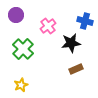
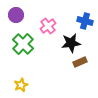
green cross: moved 5 px up
brown rectangle: moved 4 px right, 7 px up
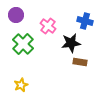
pink cross: rotated 14 degrees counterclockwise
brown rectangle: rotated 32 degrees clockwise
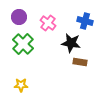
purple circle: moved 3 px right, 2 px down
pink cross: moved 3 px up
black star: rotated 18 degrees clockwise
yellow star: rotated 24 degrees clockwise
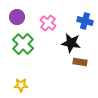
purple circle: moved 2 px left
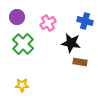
pink cross: rotated 21 degrees clockwise
yellow star: moved 1 px right
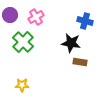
purple circle: moved 7 px left, 2 px up
pink cross: moved 12 px left, 6 px up
green cross: moved 2 px up
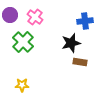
pink cross: moved 1 px left; rotated 21 degrees counterclockwise
blue cross: rotated 21 degrees counterclockwise
black star: rotated 24 degrees counterclockwise
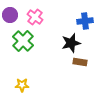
green cross: moved 1 px up
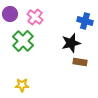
purple circle: moved 1 px up
blue cross: rotated 21 degrees clockwise
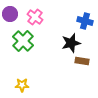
brown rectangle: moved 2 px right, 1 px up
